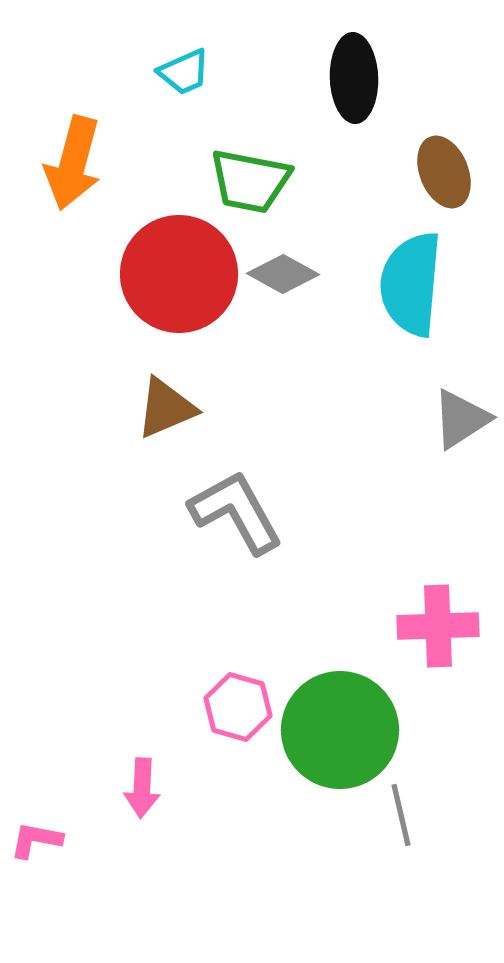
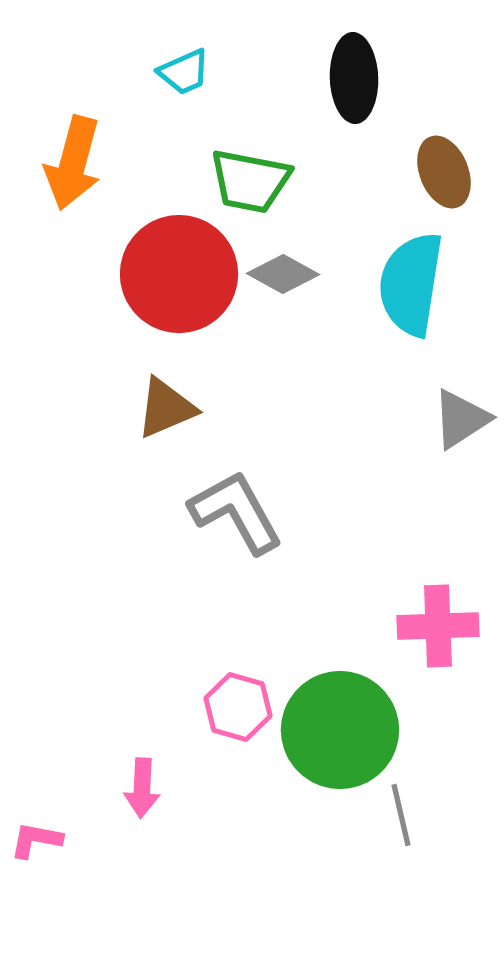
cyan semicircle: rotated 4 degrees clockwise
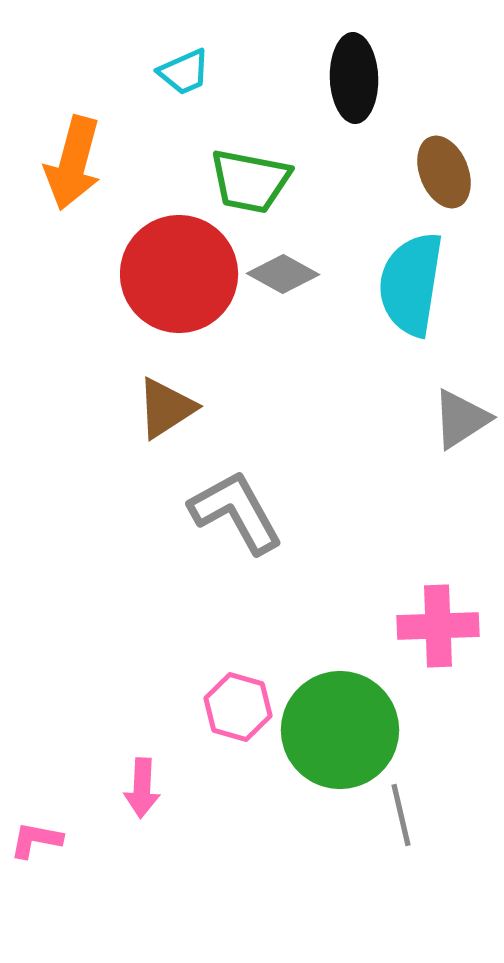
brown triangle: rotated 10 degrees counterclockwise
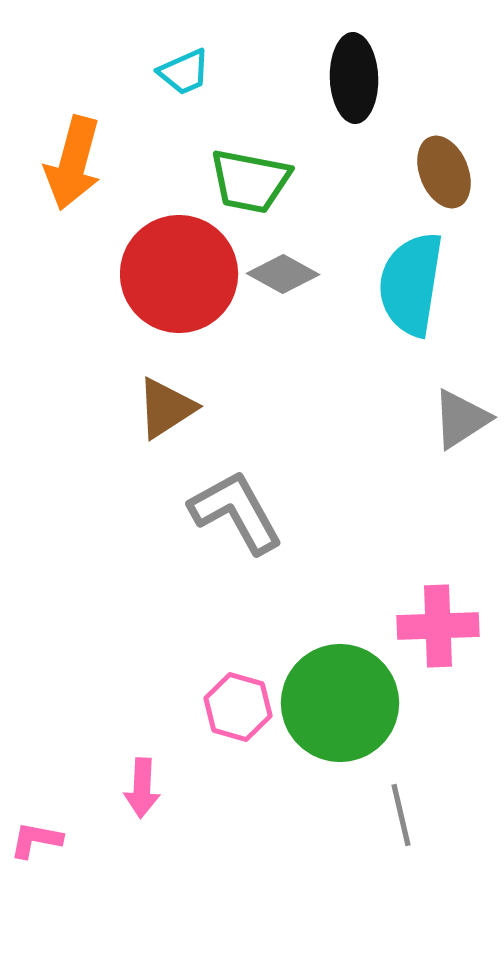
green circle: moved 27 px up
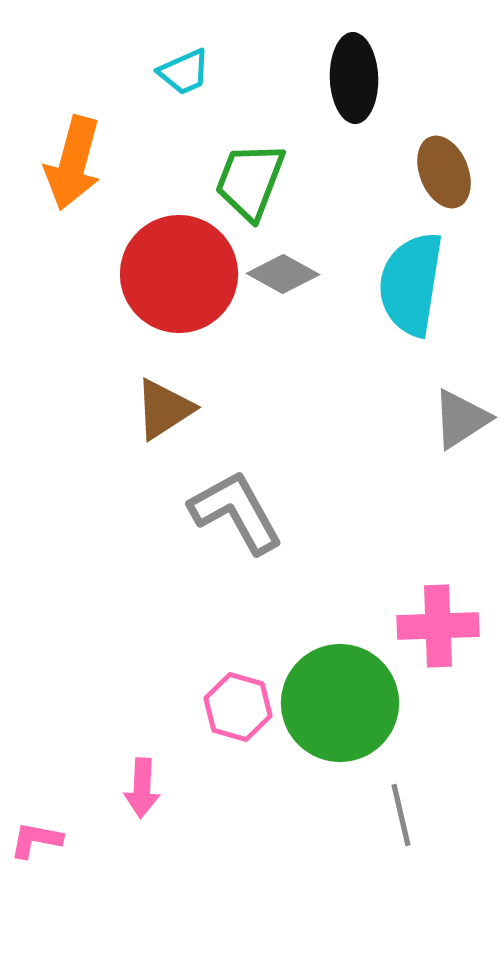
green trapezoid: rotated 100 degrees clockwise
brown triangle: moved 2 px left, 1 px down
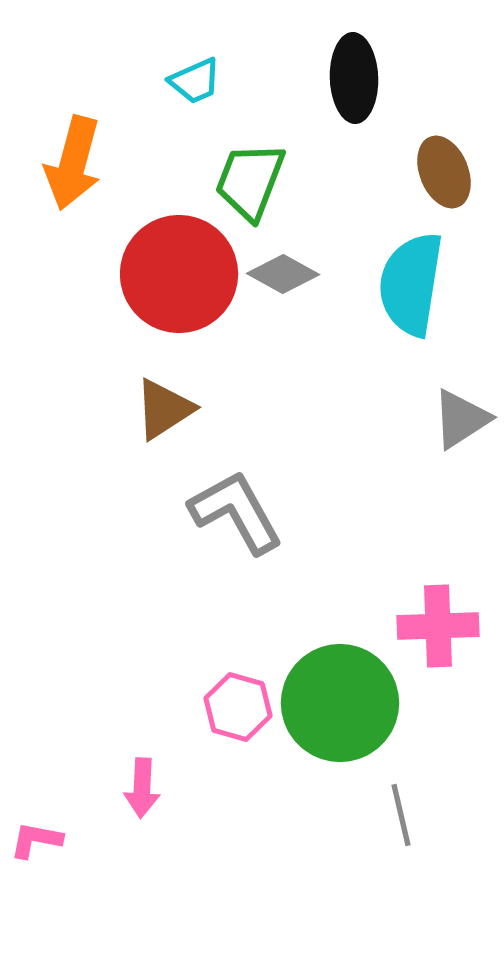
cyan trapezoid: moved 11 px right, 9 px down
